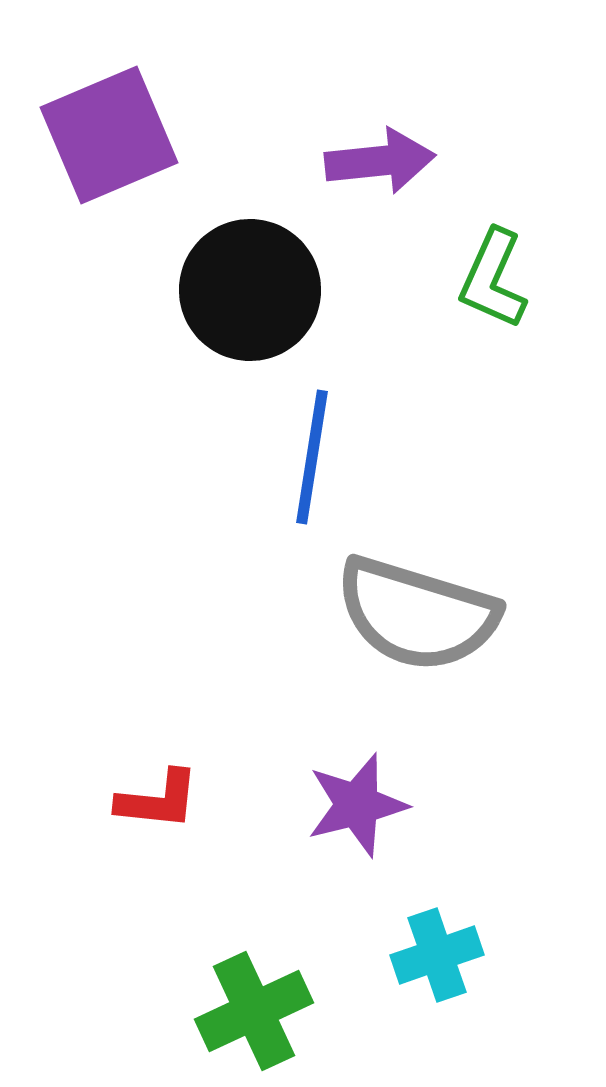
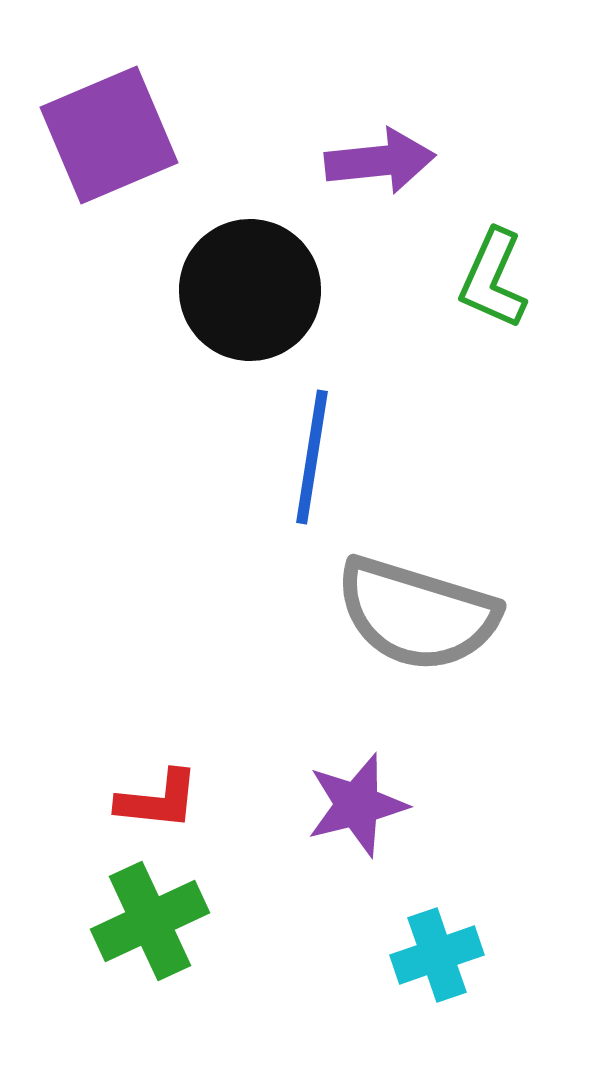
green cross: moved 104 px left, 90 px up
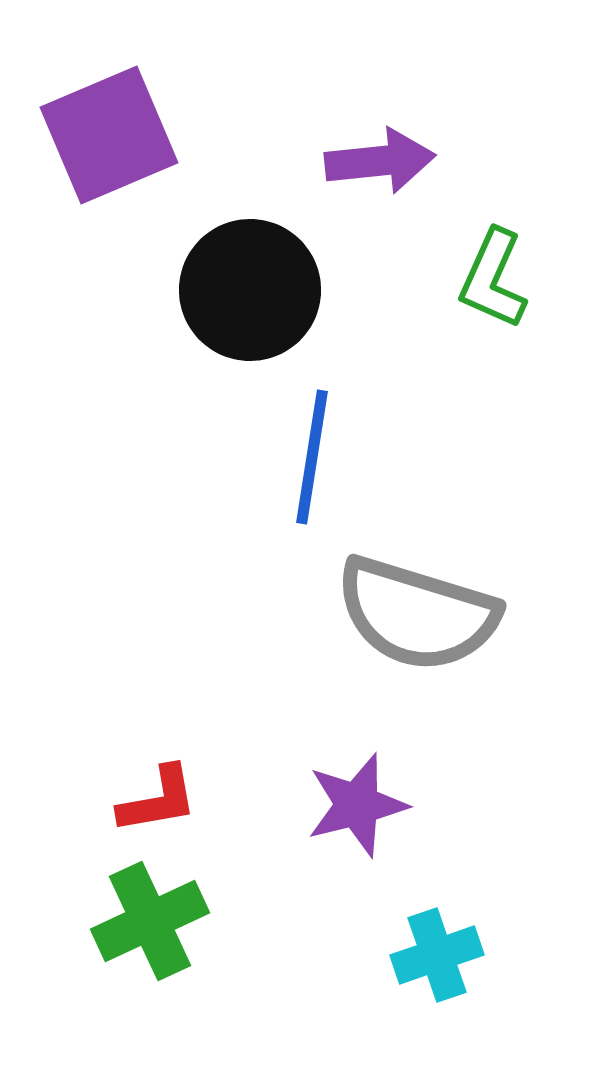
red L-shape: rotated 16 degrees counterclockwise
